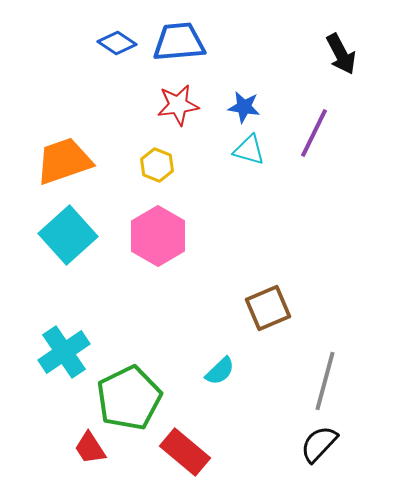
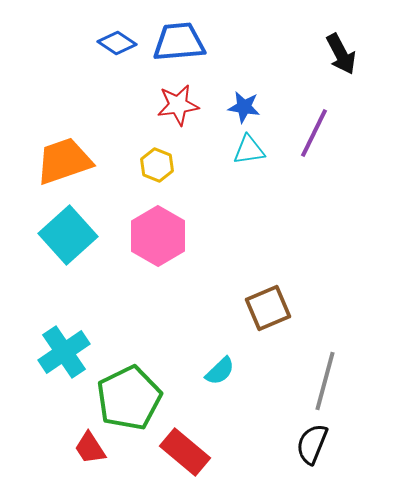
cyan triangle: rotated 24 degrees counterclockwise
black semicircle: moved 7 px left; rotated 21 degrees counterclockwise
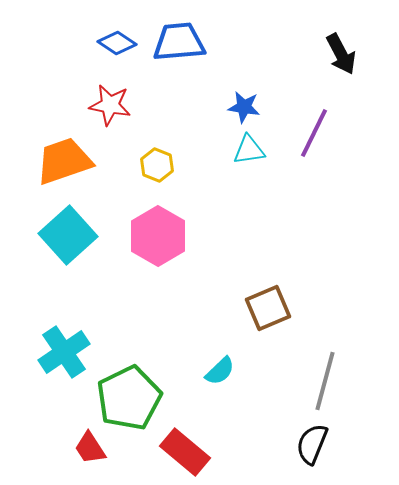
red star: moved 68 px left; rotated 18 degrees clockwise
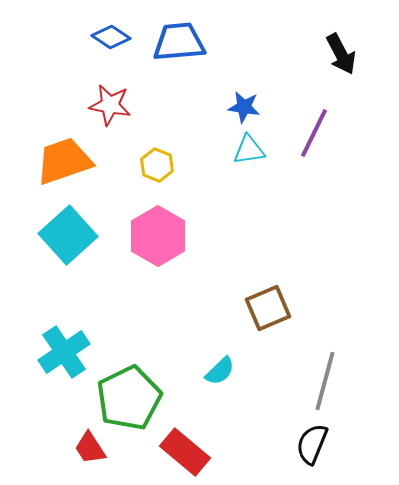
blue diamond: moved 6 px left, 6 px up
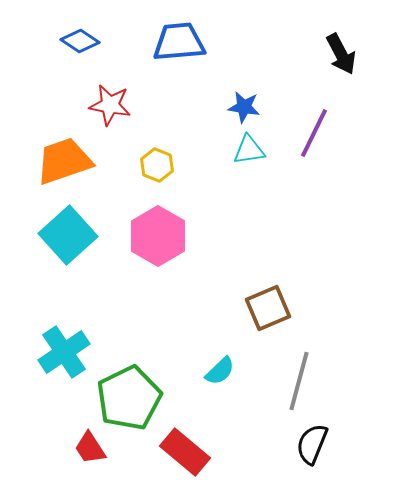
blue diamond: moved 31 px left, 4 px down
gray line: moved 26 px left
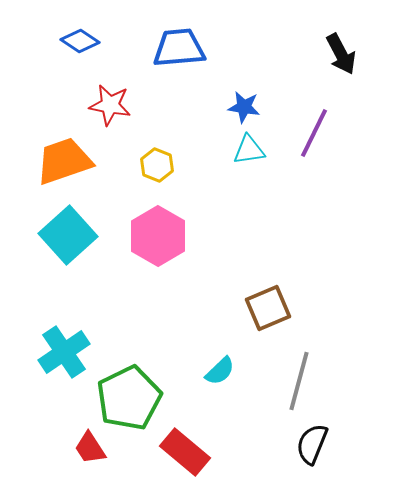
blue trapezoid: moved 6 px down
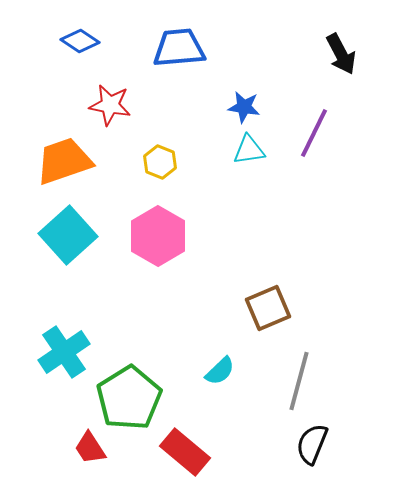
yellow hexagon: moved 3 px right, 3 px up
green pentagon: rotated 6 degrees counterclockwise
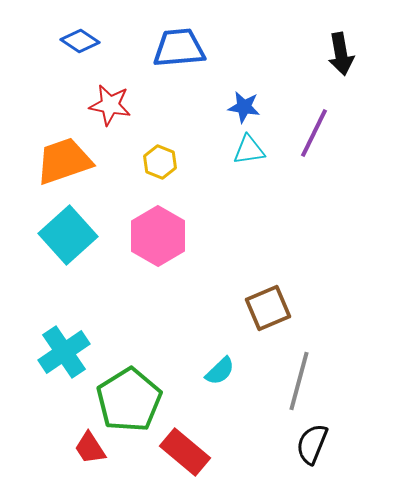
black arrow: rotated 18 degrees clockwise
green pentagon: moved 2 px down
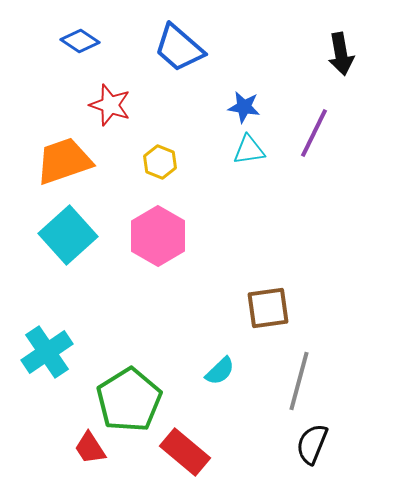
blue trapezoid: rotated 134 degrees counterclockwise
red star: rotated 9 degrees clockwise
brown square: rotated 15 degrees clockwise
cyan cross: moved 17 px left
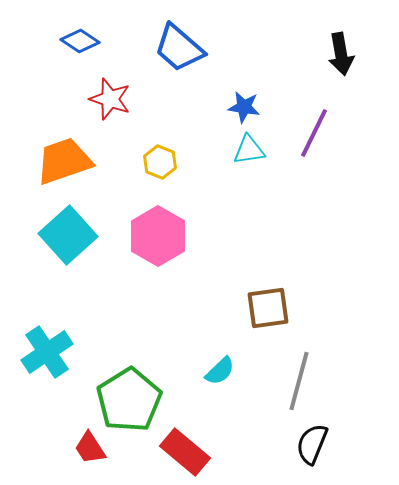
red star: moved 6 px up
